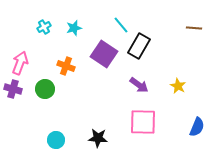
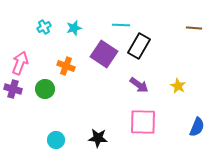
cyan line: rotated 48 degrees counterclockwise
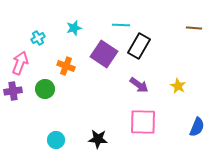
cyan cross: moved 6 px left, 11 px down
purple cross: moved 2 px down; rotated 24 degrees counterclockwise
black star: moved 1 px down
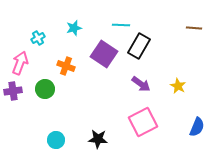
purple arrow: moved 2 px right, 1 px up
pink square: rotated 28 degrees counterclockwise
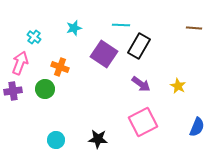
cyan cross: moved 4 px left, 1 px up; rotated 24 degrees counterclockwise
orange cross: moved 6 px left, 1 px down
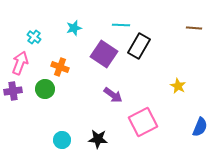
purple arrow: moved 28 px left, 11 px down
blue semicircle: moved 3 px right
cyan circle: moved 6 px right
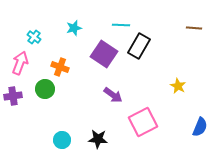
purple cross: moved 5 px down
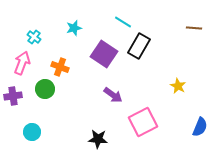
cyan line: moved 2 px right, 3 px up; rotated 30 degrees clockwise
pink arrow: moved 2 px right
cyan circle: moved 30 px left, 8 px up
